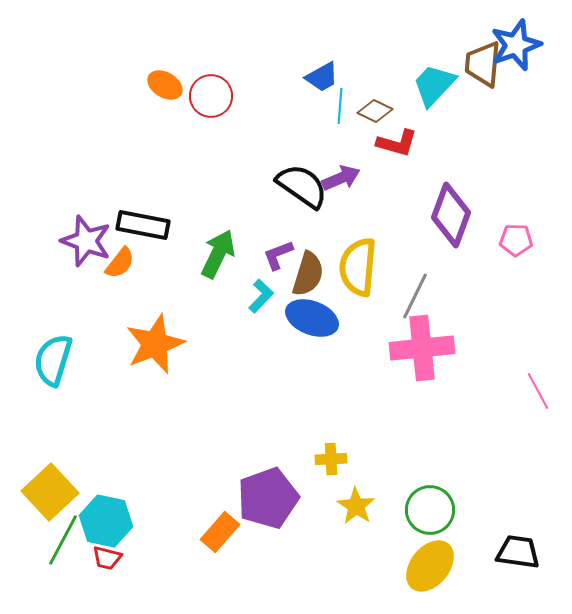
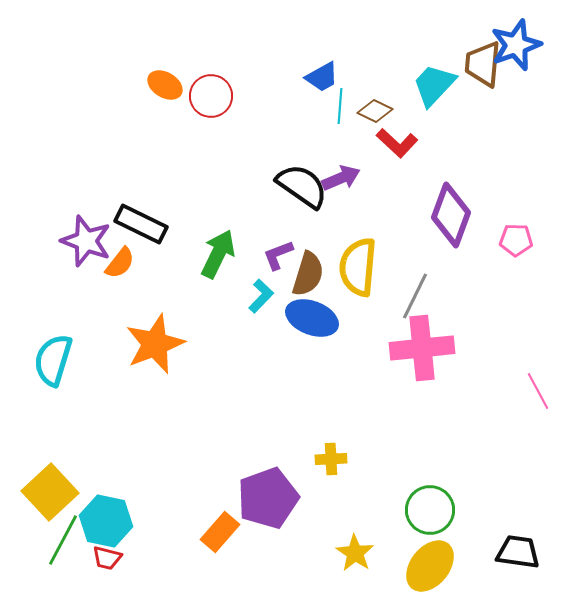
red L-shape: rotated 27 degrees clockwise
black rectangle: moved 2 px left, 1 px up; rotated 15 degrees clockwise
yellow star: moved 1 px left, 47 px down
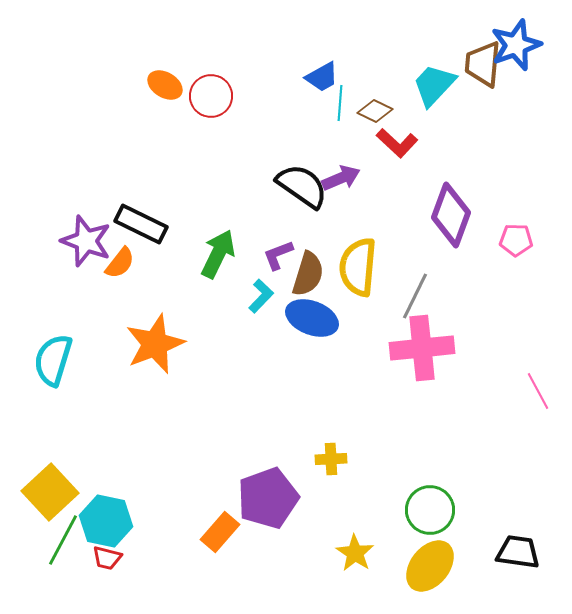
cyan line: moved 3 px up
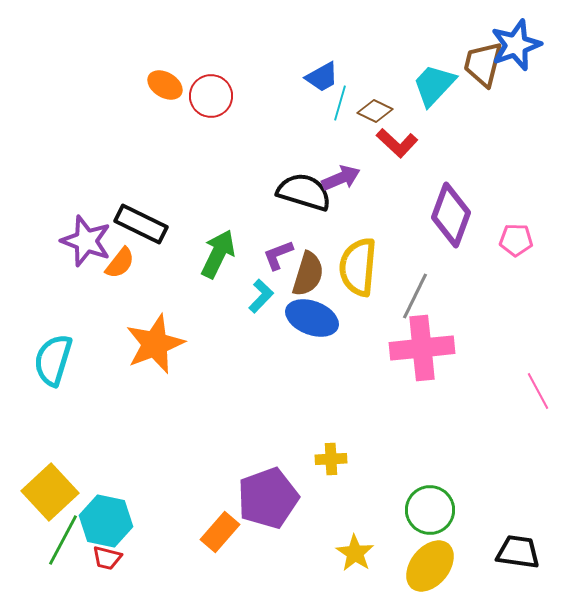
brown trapezoid: rotated 9 degrees clockwise
cyan line: rotated 12 degrees clockwise
black semicircle: moved 2 px right, 6 px down; rotated 18 degrees counterclockwise
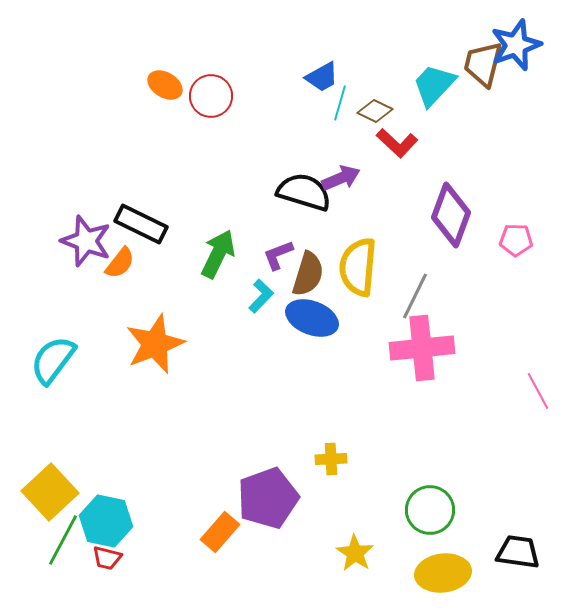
cyan semicircle: rotated 20 degrees clockwise
yellow ellipse: moved 13 px right, 7 px down; rotated 44 degrees clockwise
